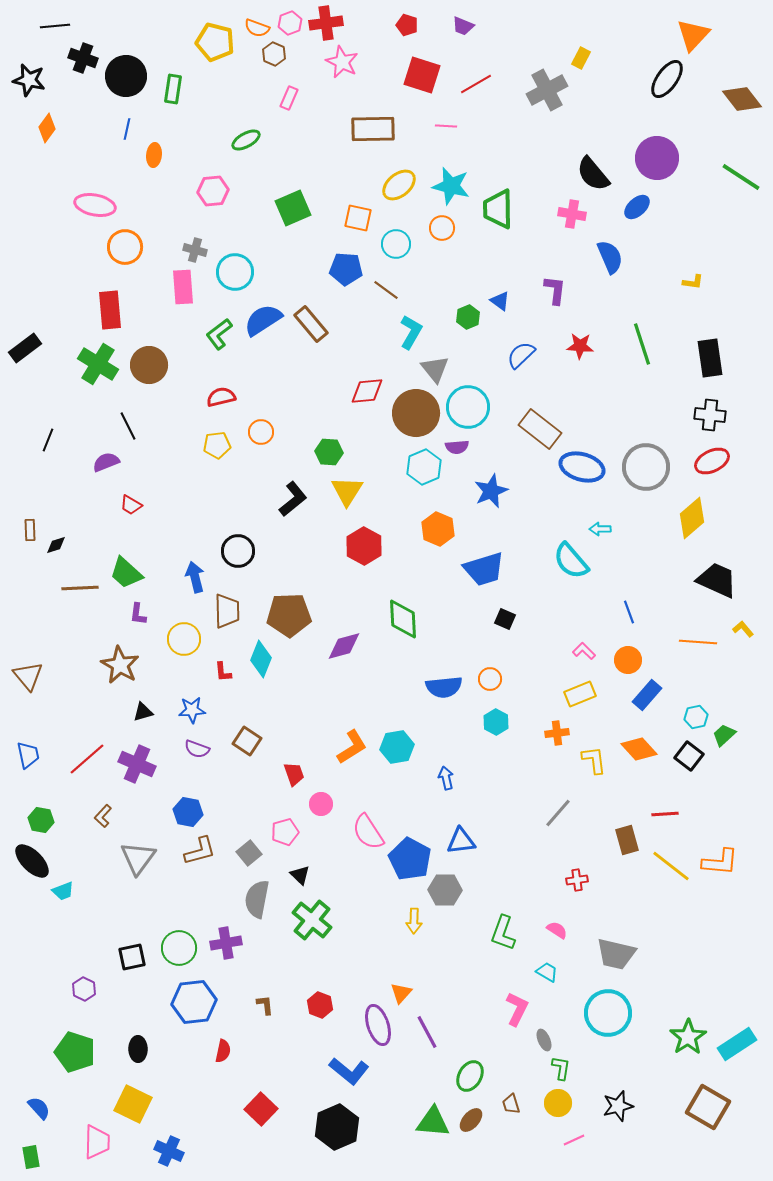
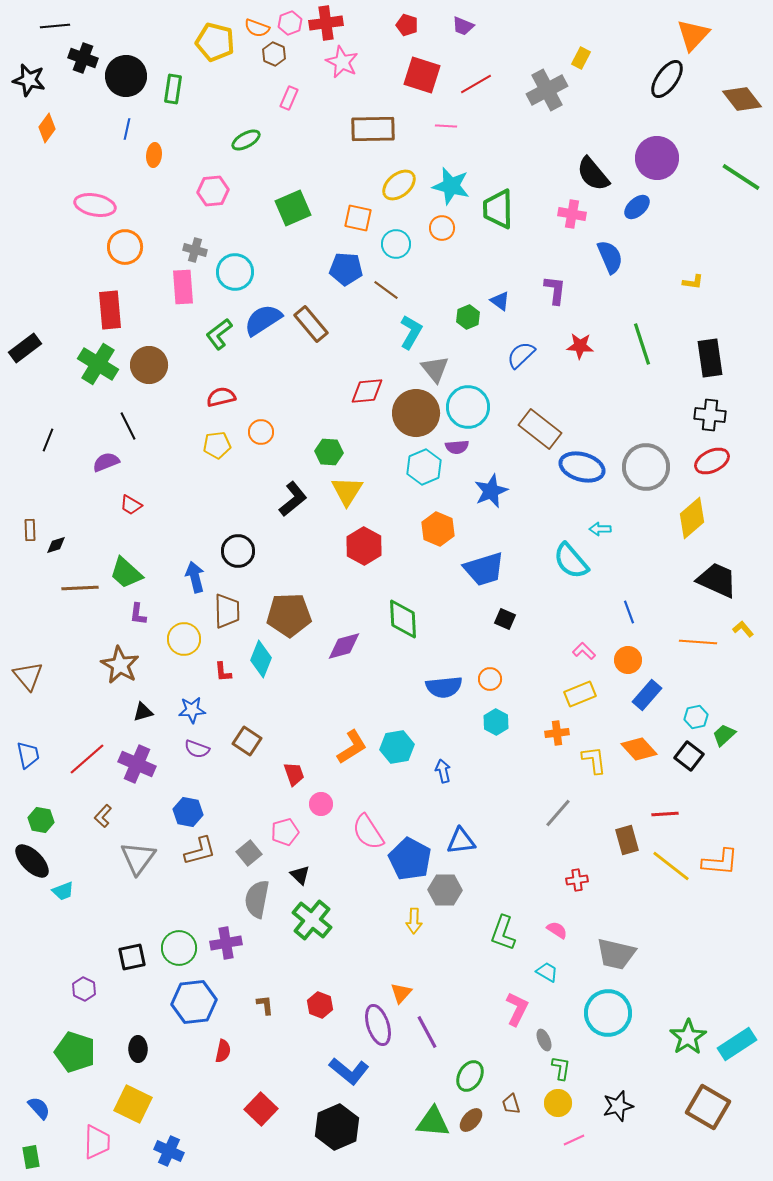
blue arrow at (446, 778): moved 3 px left, 7 px up
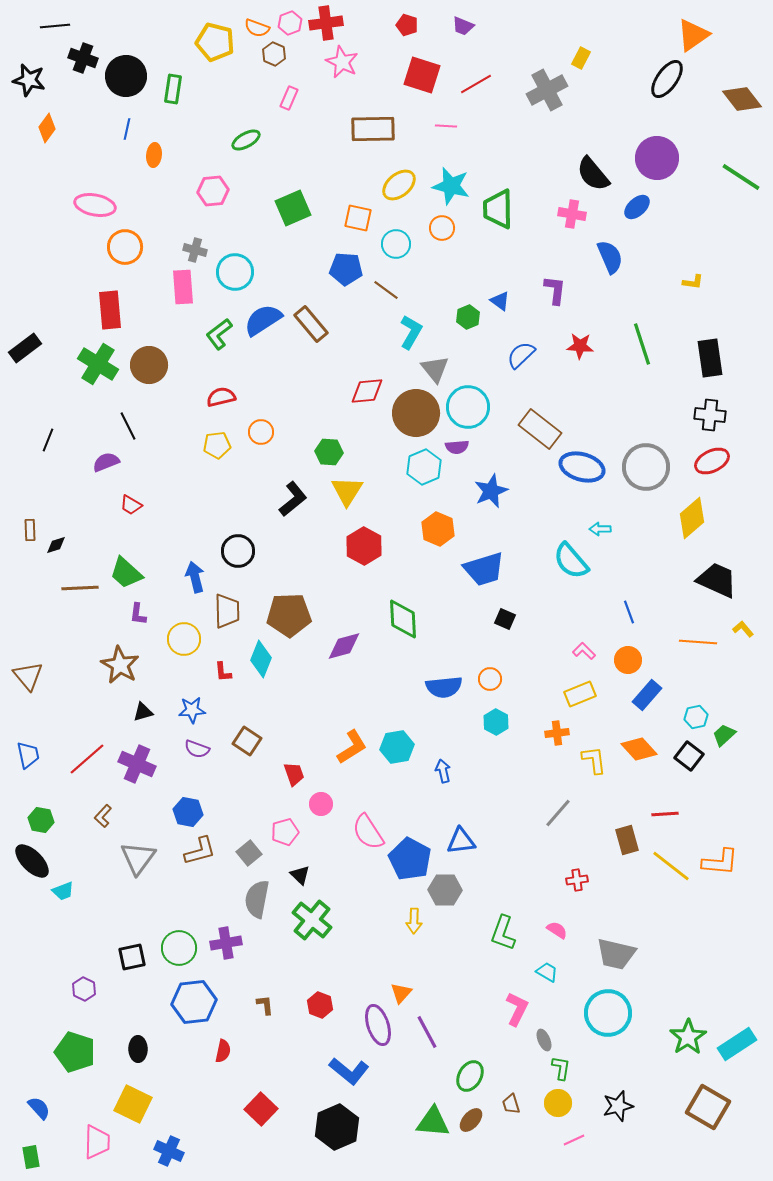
orange triangle at (693, 35): rotated 12 degrees clockwise
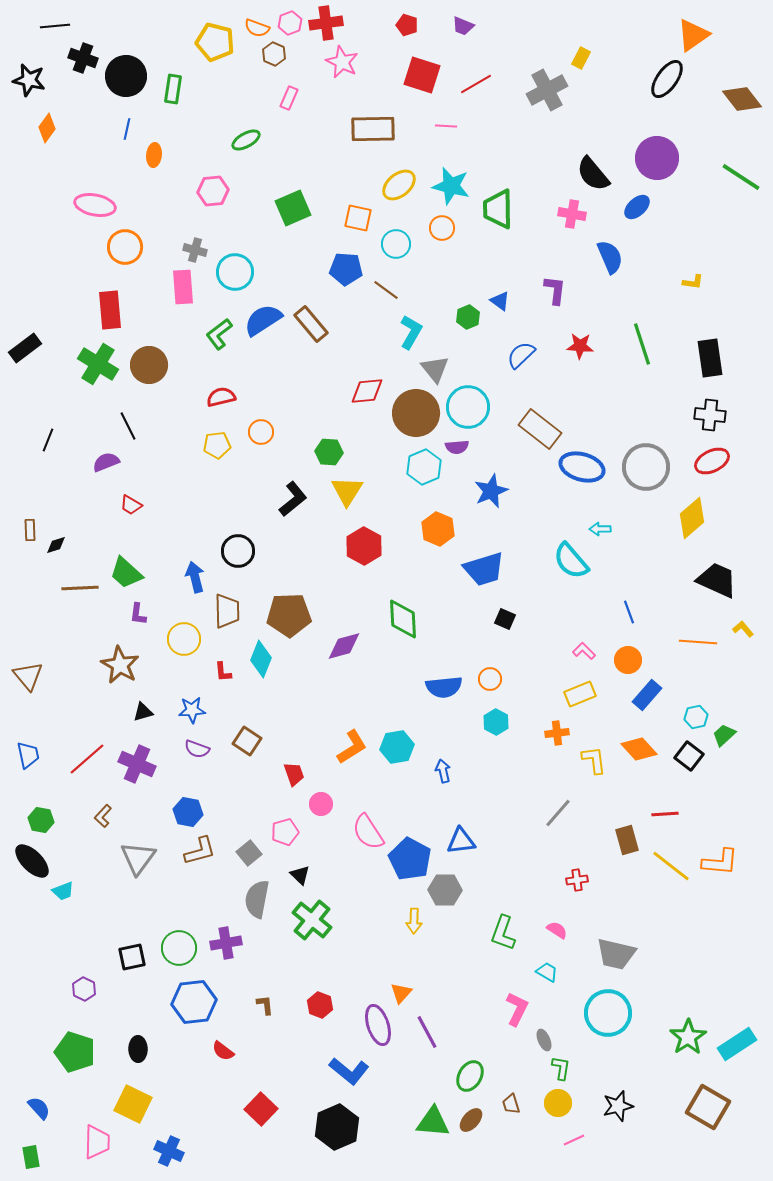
red semicircle at (223, 1051): rotated 115 degrees clockwise
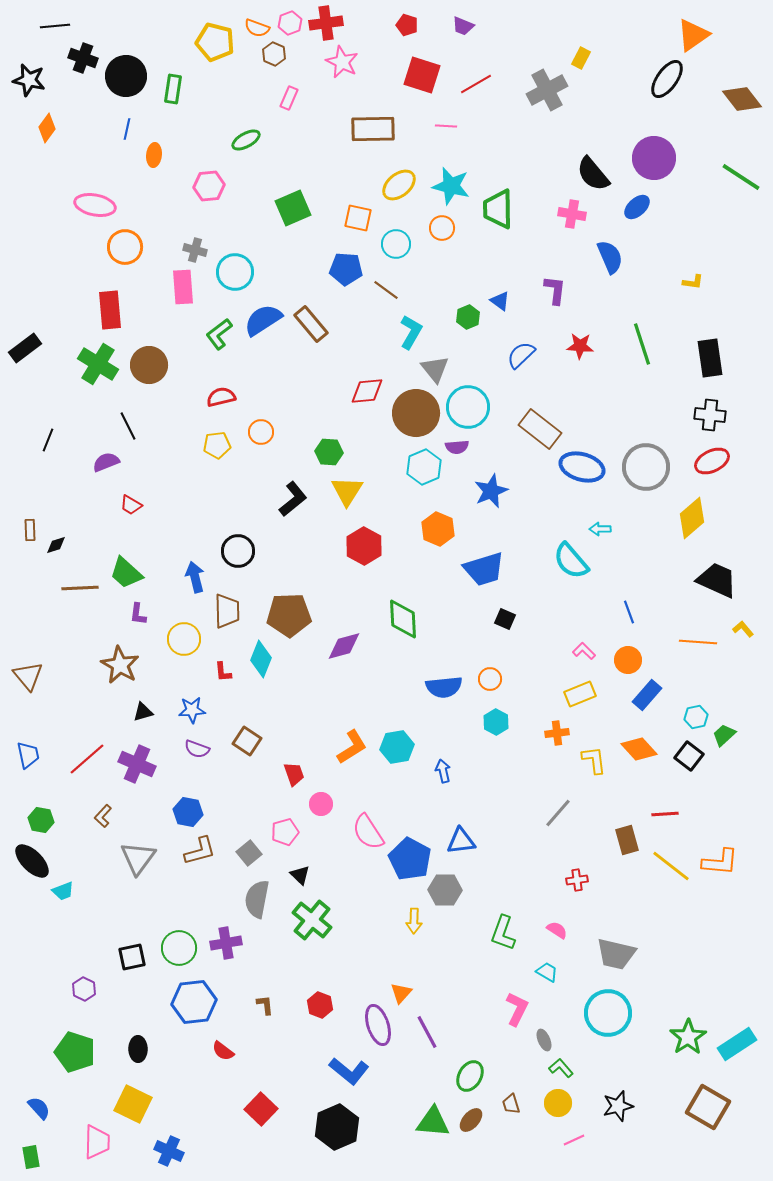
purple circle at (657, 158): moved 3 px left
pink hexagon at (213, 191): moved 4 px left, 5 px up
green L-shape at (561, 1068): rotated 50 degrees counterclockwise
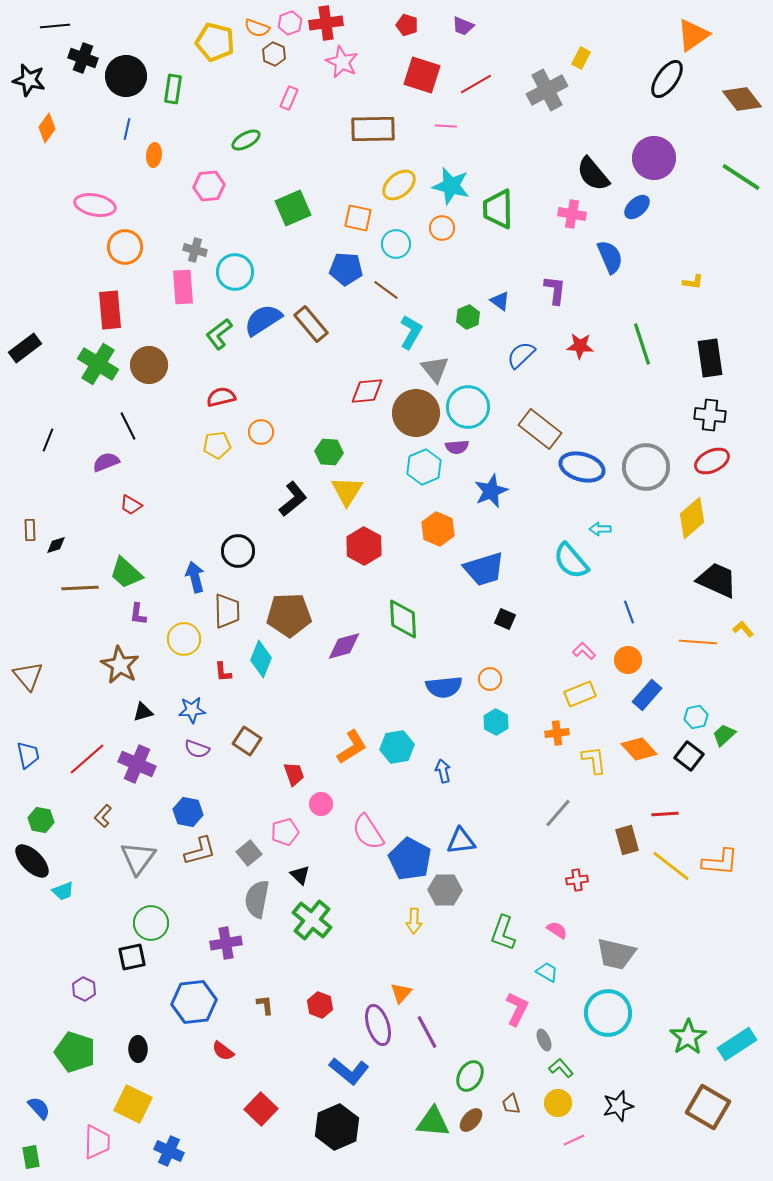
green circle at (179, 948): moved 28 px left, 25 px up
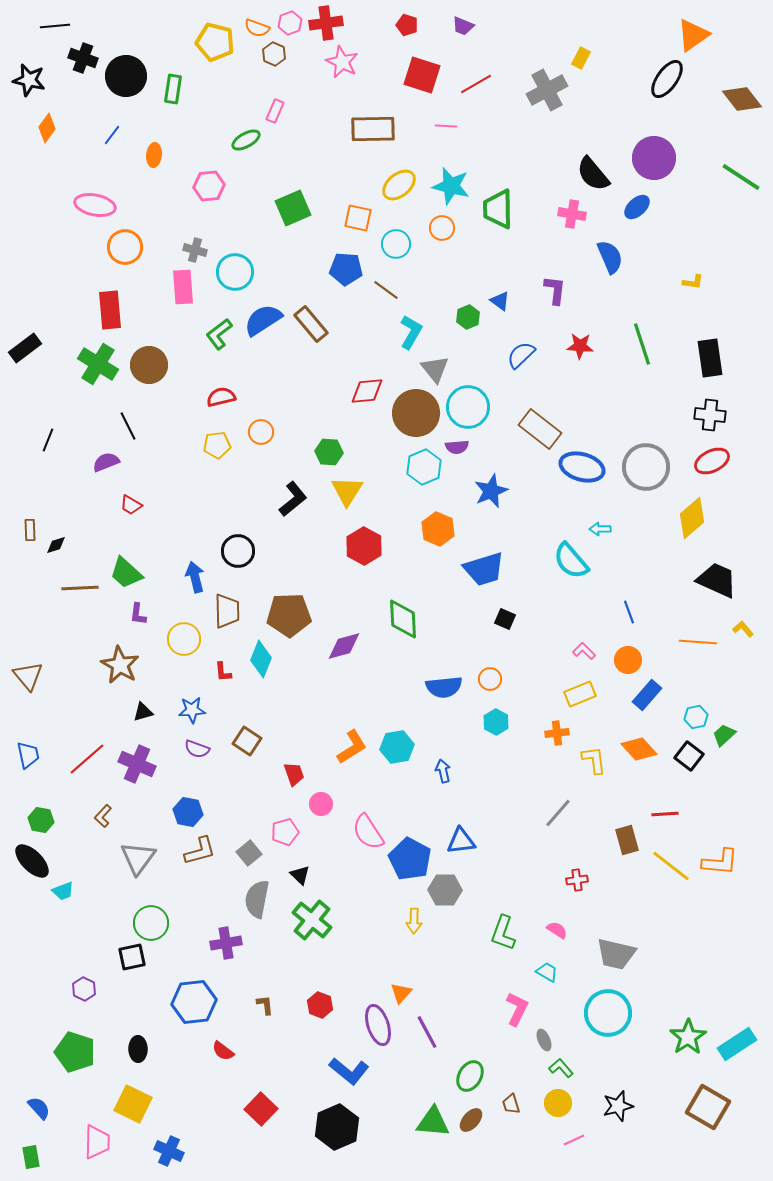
pink rectangle at (289, 98): moved 14 px left, 13 px down
blue line at (127, 129): moved 15 px left, 6 px down; rotated 25 degrees clockwise
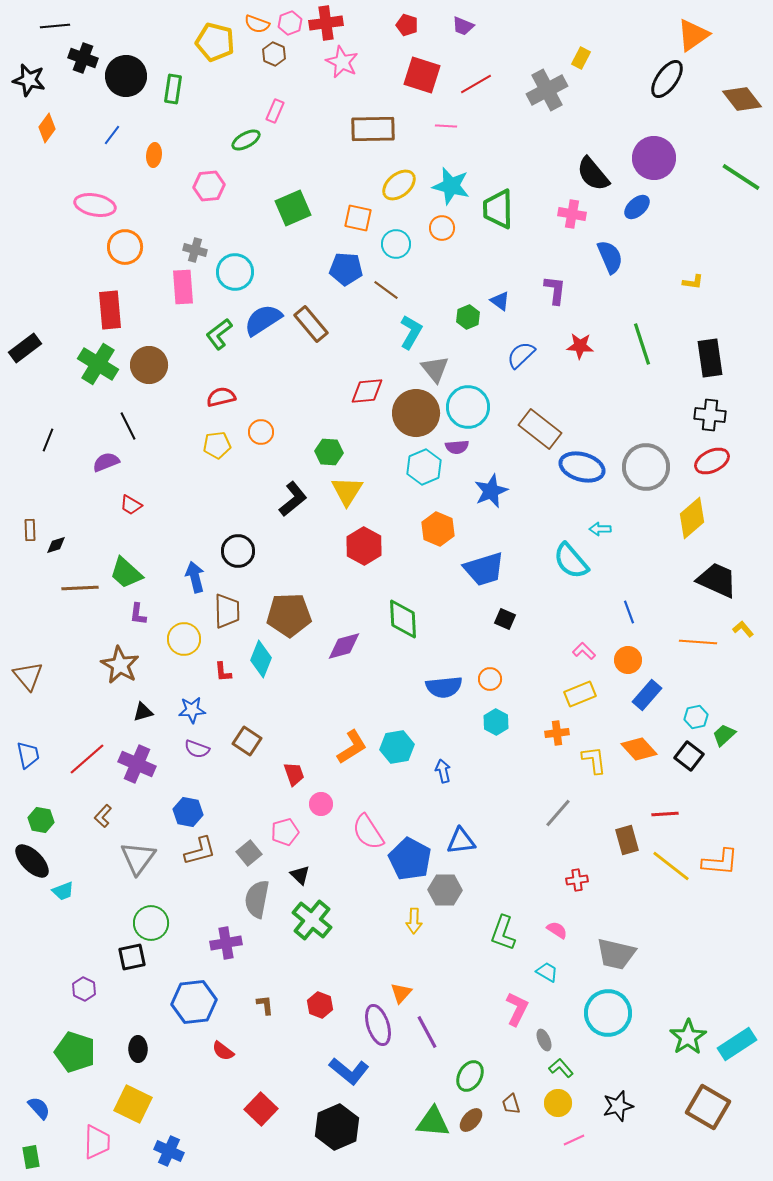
orange semicircle at (257, 28): moved 4 px up
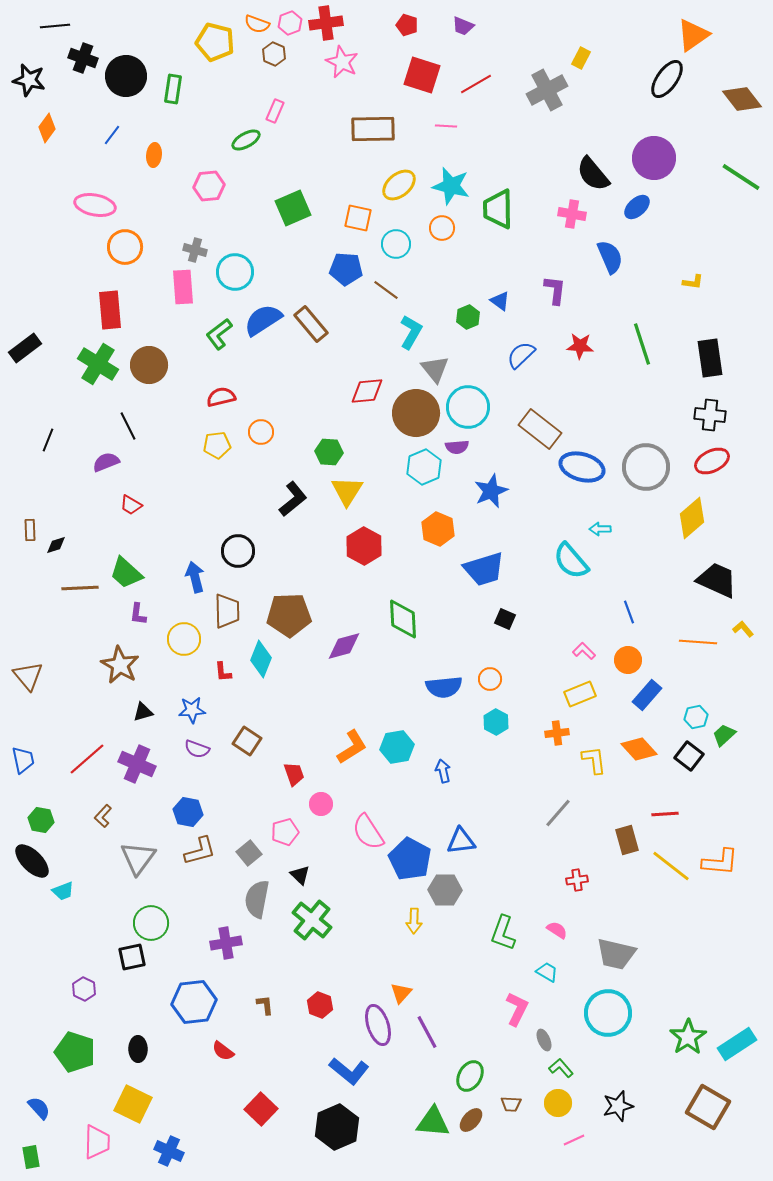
blue trapezoid at (28, 755): moved 5 px left, 5 px down
brown trapezoid at (511, 1104): rotated 70 degrees counterclockwise
